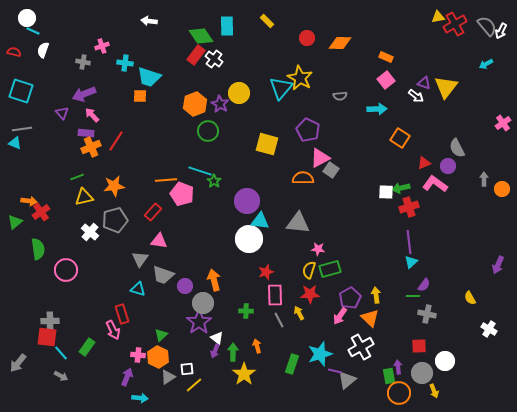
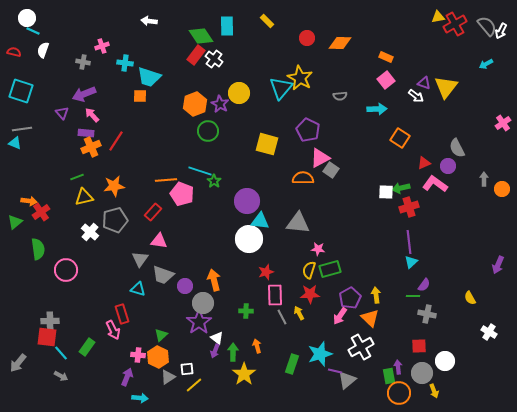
gray line at (279, 320): moved 3 px right, 3 px up
white cross at (489, 329): moved 3 px down
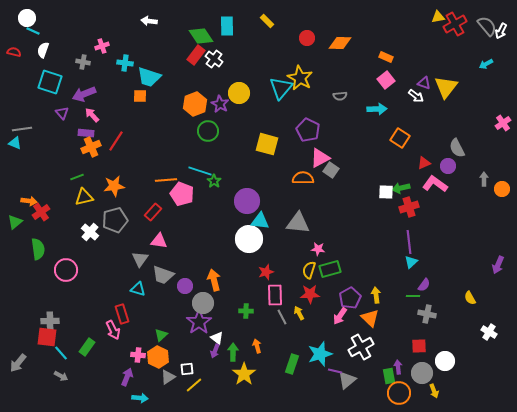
cyan square at (21, 91): moved 29 px right, 9 px up
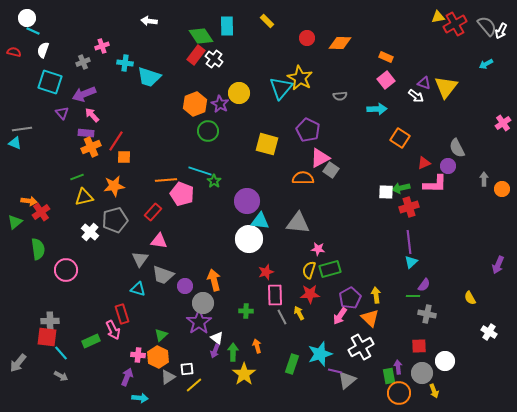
gray cross at (83, 62): rotated 32 degrees counterclockwise
orange square at (140, 96): moved 16 px left, 61 px down
pink L-shape at (435, 184): rotated 145 degrees clockwise
green rectangle at (87, 347): moved 4 px right, 6 px up; rotated 30 degrees clockwise
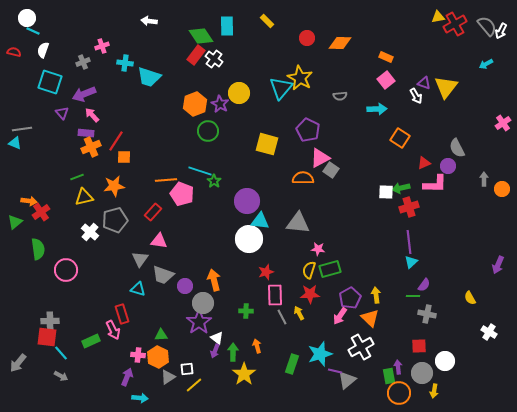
white arrow at (416, 96): rotated 21 degrees clockwise
green triangle at (161, 335): rotated 40 degrees clockwise
yellow arrow at (434, 391): rotated 32 degrees clockwise
